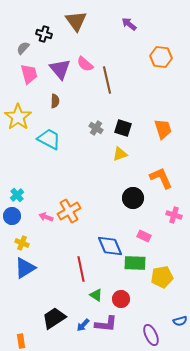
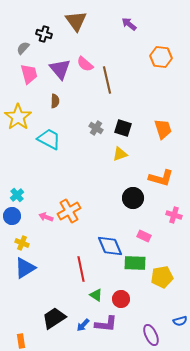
orange L-shape: rotated 130 degrees clockwise
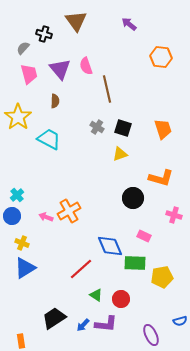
pink semicircle: moved 1 px right, 2 px down; rotated 30 degrees clockwise
brown line: moved 9 px down
gray cross: moved 1 px right, 1 px up
red line: rotated 60 degrees clockwise
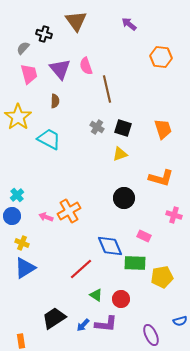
black circle: moved 9 px left
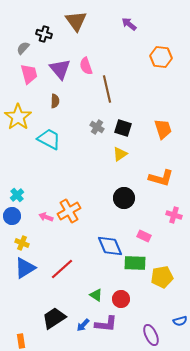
yellow triangle: rotated 14 degrees counterclockwise
red line: moved 19 px left
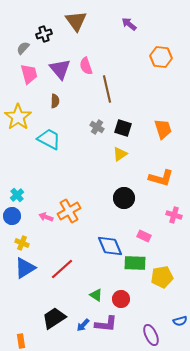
black cross: rotated 35 degrees counterclockwise
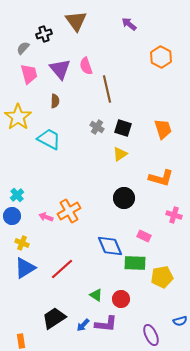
orange hexagon: rotated 20 degrees clockwise
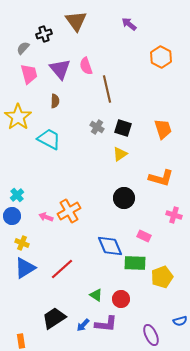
yellow pentagon: rotated 10 degrees counterclockwise
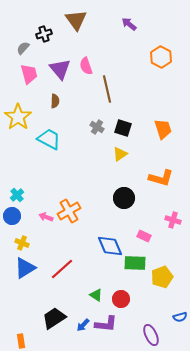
brown triangle: moved 1 px up
pink cross: moved 1 px left, 5 px down
blue semicircle: moved 4 px up
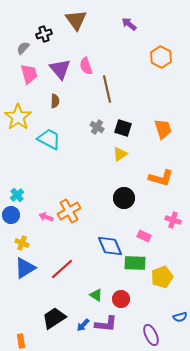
blue circle: moved 1 px left, 1 px up
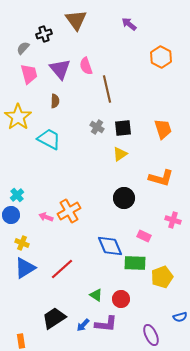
black square: rotated 24 degrees counterclockwise
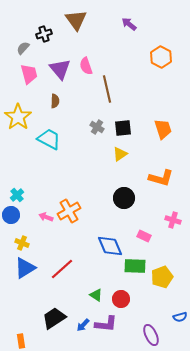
green rectangle: moved 3 px down
